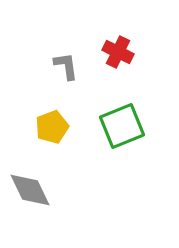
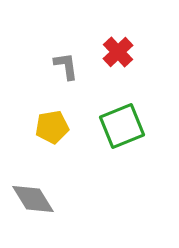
red cross: rotated 20 degrees clockwise
yellow pentagon: rotated 12 degrees clockwise
gray diamond: moved 3 px right, 9 px down; rotated 6 degrees counterclockwise
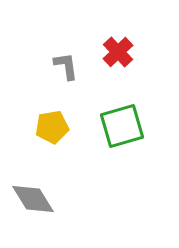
green square: rotated 6 degrees clockwise
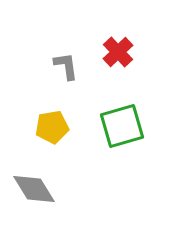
gray diamond: moved 1 px right, 10 px up
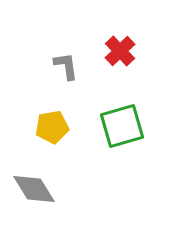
red cross: moved 2 px right, 1 px up
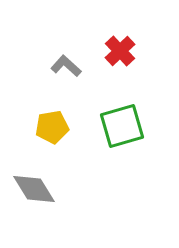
gray L-shape: rotated 40 degrees counterclockwise
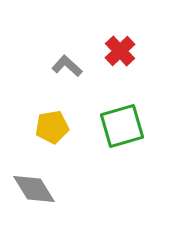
gray L-shape: moved 1 px right
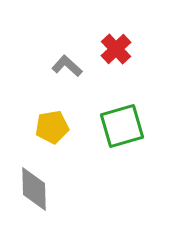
red cross: moved 4 px left, 2 px up
gray diamond: rotated 30 degrees clockwise
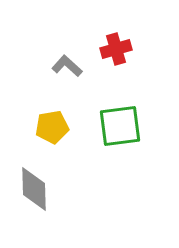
red cross: rotated 28 degrees clockwise
green square: moved 2 px left; rotated 9 degrees clockwise
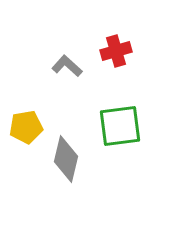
red cross: moved 2 px down
yellow pentagon: moved 26 px left
gray diamond: moved 32 px right, 30 px up; rotated 15 degrees clockwise
